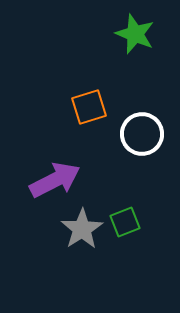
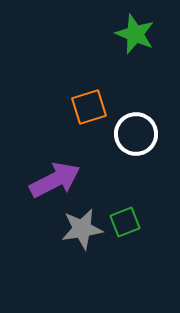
white circle: moved 6 px left
gray star: rotated 24 degrees clockwise
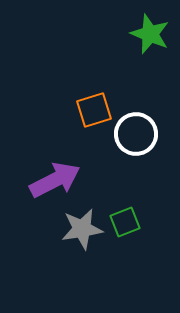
green star: moved 15 px right
orange square: moved 5 px right, 3 px down
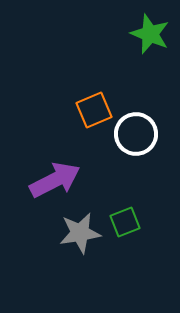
orange square: rotated 6 degrees counterclockwise
gray star: moved 2 px left, 4 px down
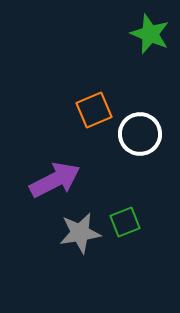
white circle: moved 4 px right
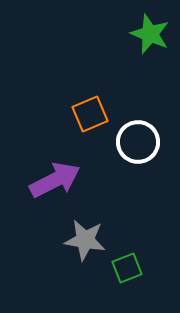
orange square: moved 4 px left, 4 px down
white circle: moved 2 px left, 8 px down
green square: moved 2 px right, 46 px down
gray star: moved 5 px right, 7 px down; rotated 18 degrees clockwise
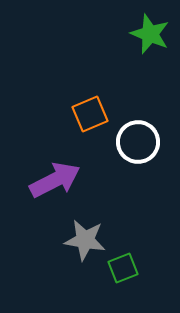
green square: moved 4 px left
